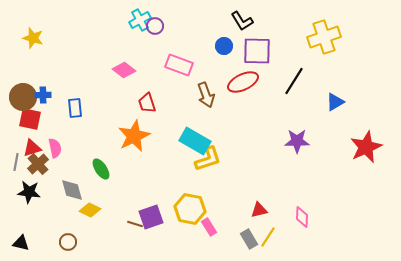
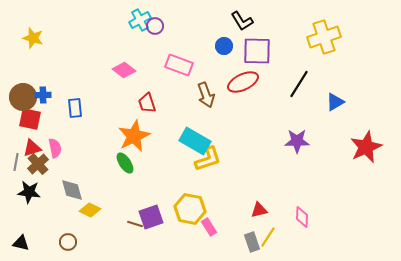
black line at (294, 81): moved 5 px right, 3 px down
green ellipse at (101, 169): moved 24 px right, 6 px up
gray rectangle at (249, 239): moved 3 px right, 3 px down; rotated 12 degrees clockwise
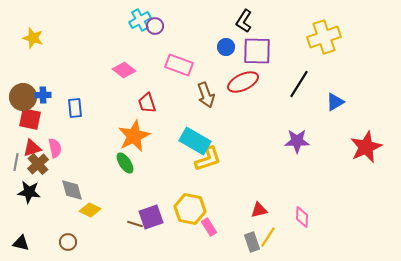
black L-shape at (242, 21): moved 2 px right; rotated 65 degrees clockwise
blue circle at (224, 46): moved 2 px right, 1 px down
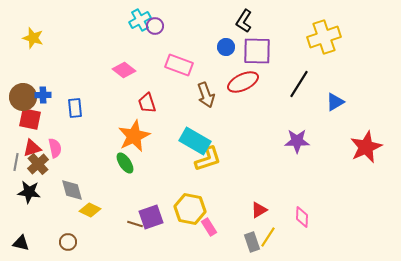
red triangle at (259, 210): rotated 18 degrees counterclockwise
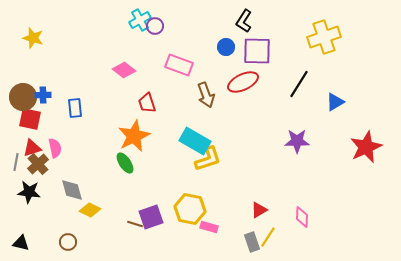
pink rectangle at (209, 227): rotated 42 degrees counterclockwise
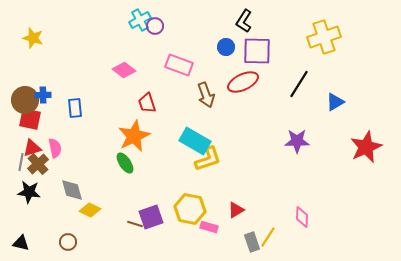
brown circle at (23, 97): moved 2 px right, 3 px down
gray line at (16, 162): moved 5 px right
red triangle at (259, 210): moved 23 px left
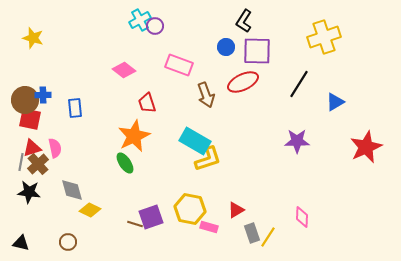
gray rectangle at (252, 242): moved 9 px up
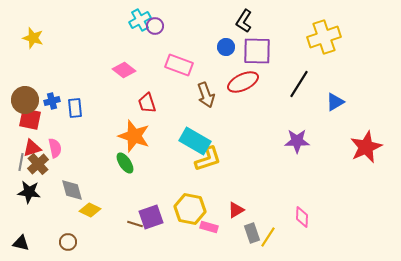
blue cross at (43, 95): moved 9 px right, 6 px down; rotated 14 degrees counterclockwise
orange star at (134, 136): rotated 28 degrees counterclockwise
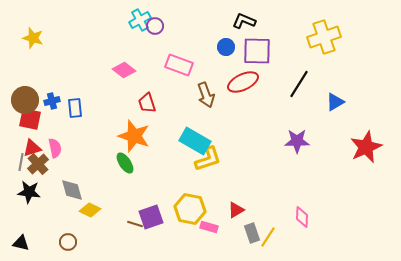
black L-shape at (244, 21): rotated 80 degrees clockwise
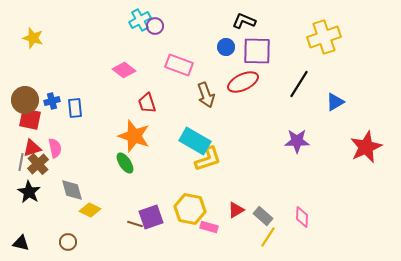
black star at (29, 192): rotated 25 degrees clockwise
gray rectangle at (252, 233): moved 11 px right, 17 px up; rotated 30 degrees counterclockwise
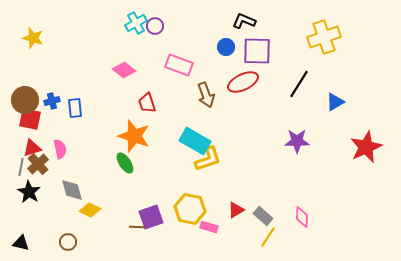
cyan cross at (140, 20): moved 4 px left, 3 px down
pink semicircle at (55, 148): moved 5 px right, 1 px down
gray line at (21, 162): moved 5 px down
brown line at (135, 224): moved 2 px right, 3 px down; rotated 14 degrees counterclockwise
